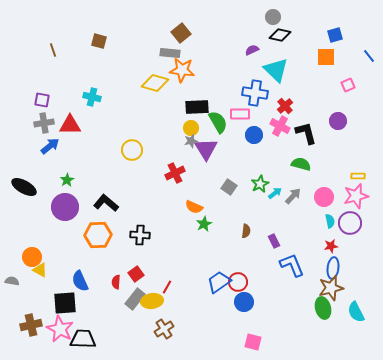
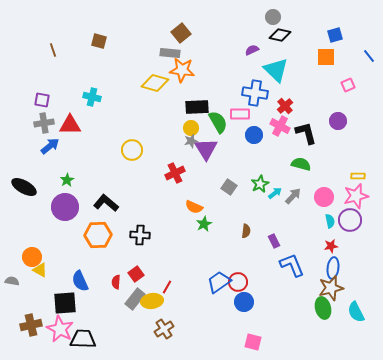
purple circle at (350, 223): moved 3 px up
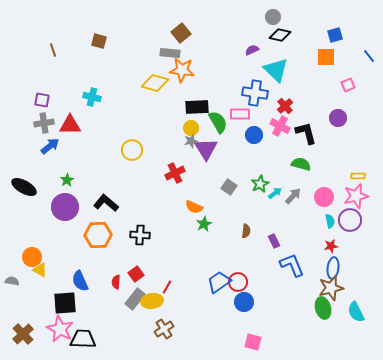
purple circle at (338, 121): moved 3 px up
brown cross at (31, 325): moved 8 px left, 9 px down; rotated 30 degrees counterclockwise
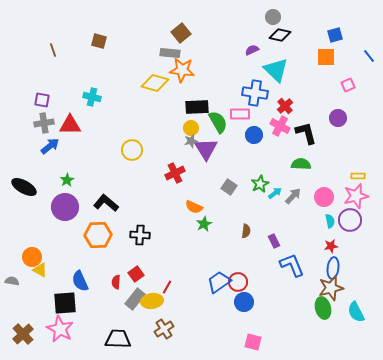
green semicircle at (301, 164): rotated 12 degrees counterclockwise
black trapezoid at (83, 339): moved 35 px right
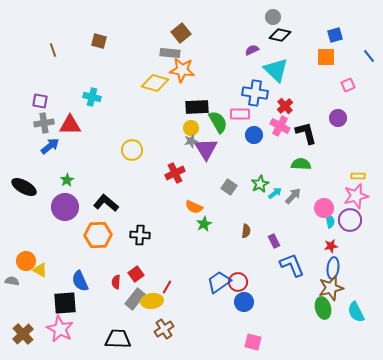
purple square at (42, 100): moved 2 px left, 1 px down
pink circle at (324, 197): moved 11 px down
orange circle at (32, 257): moved 6 px left, 4 px down
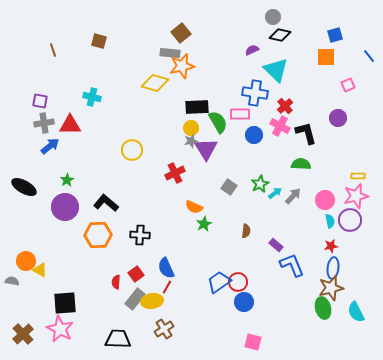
orange star at (182, 70): moved 4 px up; rotated 20 degrees counterclockwise
pink circle at (324, 208): moved 1 px right, 8 px up
purple rectangle at (274, 241): moved 2 px right, 4 px down; rotated 24 degrees counterclockwise
blue semicircle at (80, 281): moved 86 px right, 13 px up
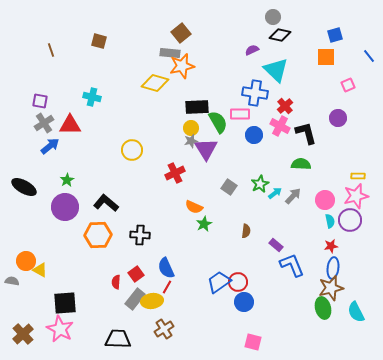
brown line at (53, 50): moved 2 px left
gray cross at (44, 123): rotated 24 degrees counterclockwise
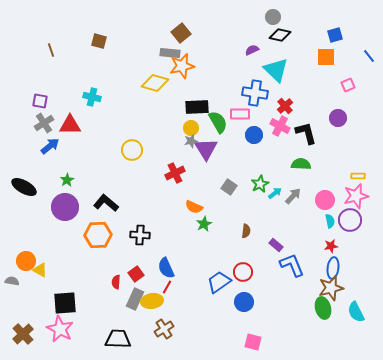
red circle at (238, 282): moved 5 px right, 10 px up
gray rectangle at (135, 299): rotated 15 degrees counterclockwise
